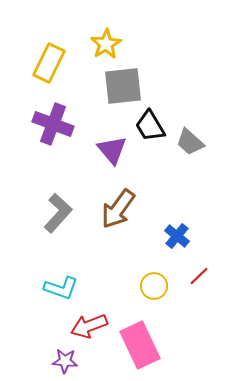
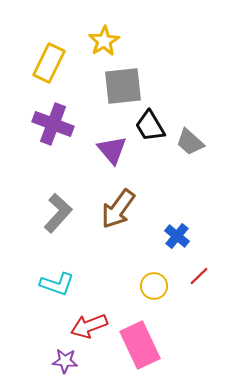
yellow star: moved 2 px left, 3 px up
cyan L-shape: moved 4 px left, 4 px up
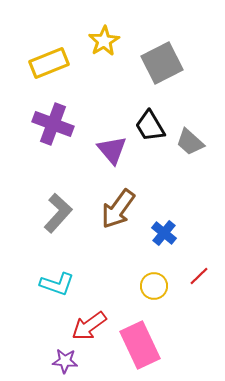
yellow rectangle: rotated 42 degrees clockwise
gray square: moved 39 px right, 23 px up; rotated 21 degrees counterclockwise
blue cross: moved 13 px left, 3 px up
red arrow: rotated 15 degrees counterclockwise
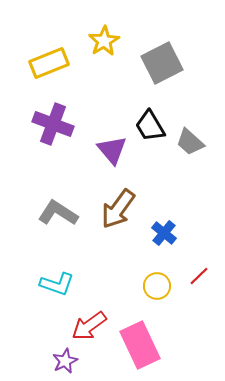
gray L-shape: rotated 99 degrees counterclockwise
yellow circle: moved 3 px right
purple star: rotated 30 degrees counterclockwise
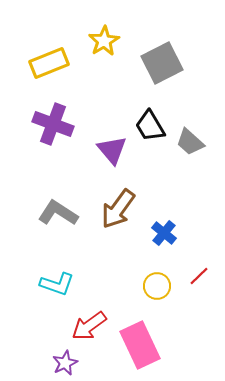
purple star: moved 2 px down
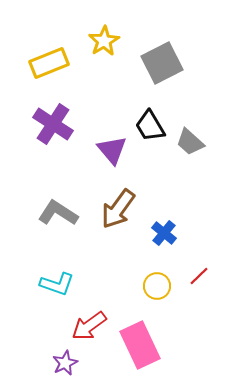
purple cross: rotated 12 degrees clockwise
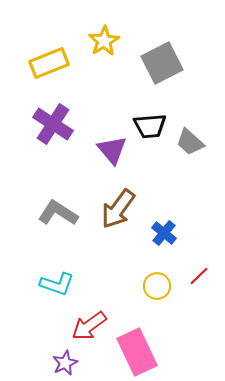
black trapezoid: rotated 64 degrees counterclockwise
pink rectangle: moved 3 px left, 7 px down
